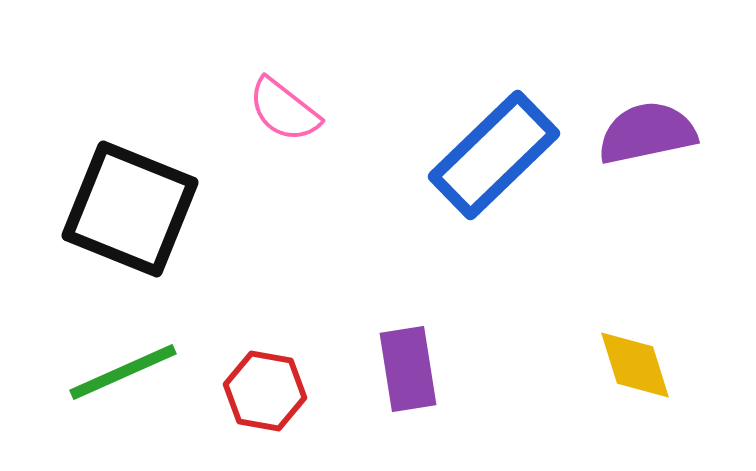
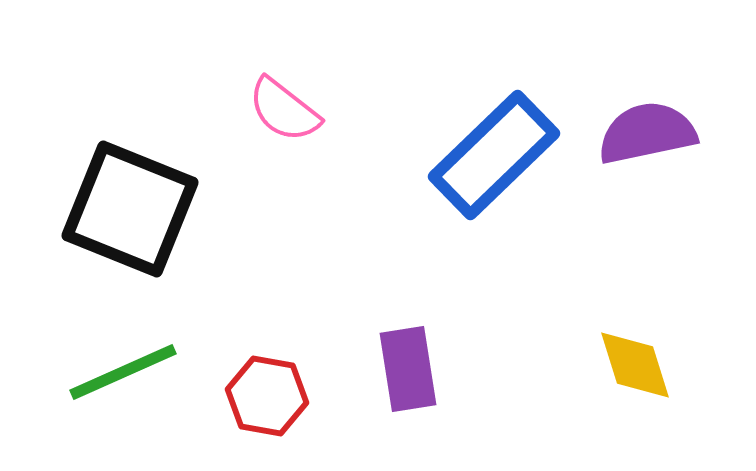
red hexagon: moved 2 px right, 5 px down
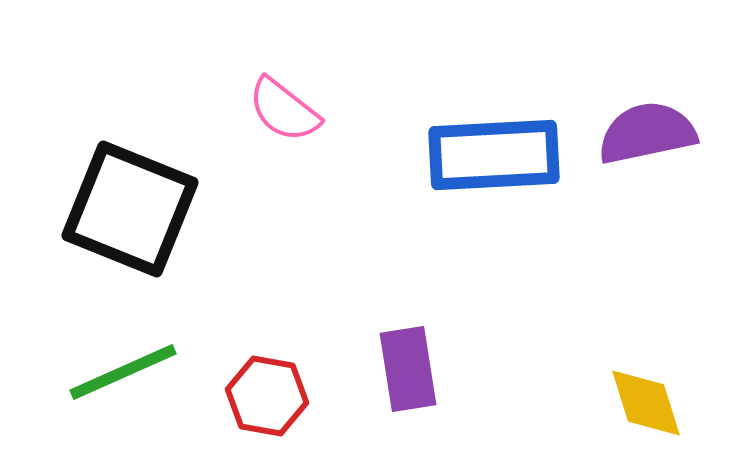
blue rectangle: rotated 41 degrees clockwise
yellow diamond: moved 11 px right, 38 px down
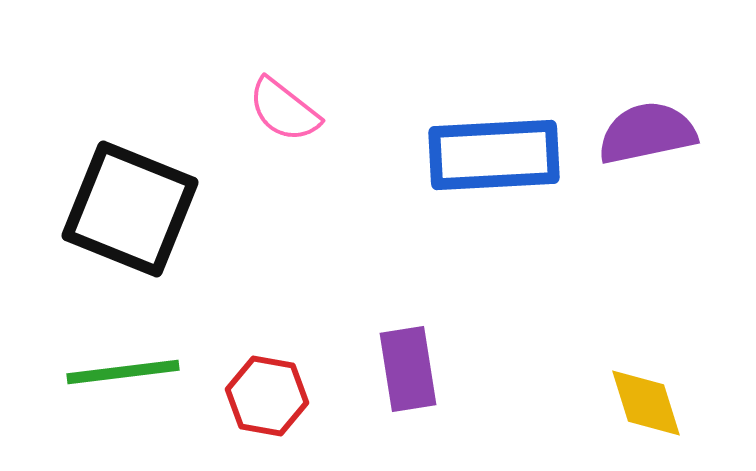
green line: rotated 17 degrees clockwise
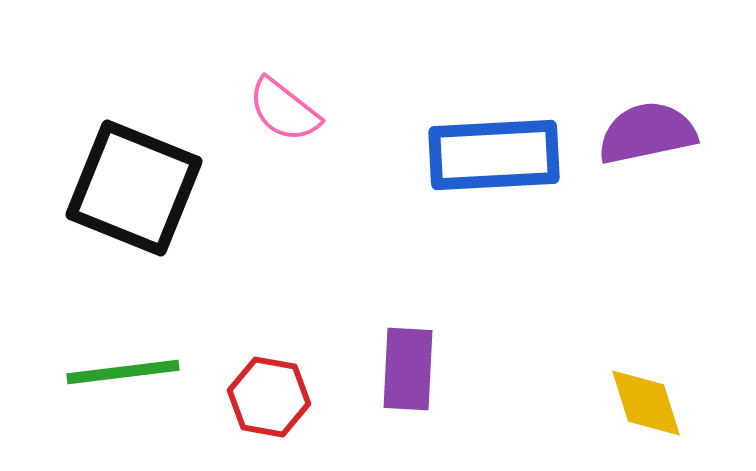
black square: moved 4 px right, 21 px up
purple rectangle: rotated 12 degrees clockwise
red hexagon: moved 2 px right, 1 px down
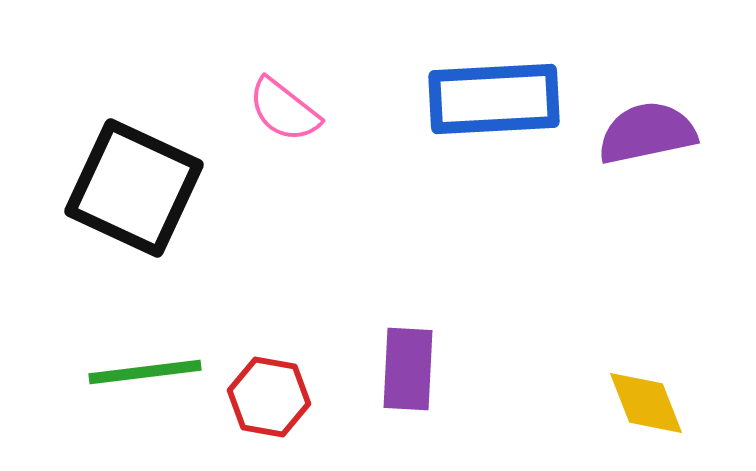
blue rectangle: moved 56 px up
black square: rotated 3 degrees clockwise
green line: moved 22 px right
yellow diamond: rotated 4 degrees counterclockwise
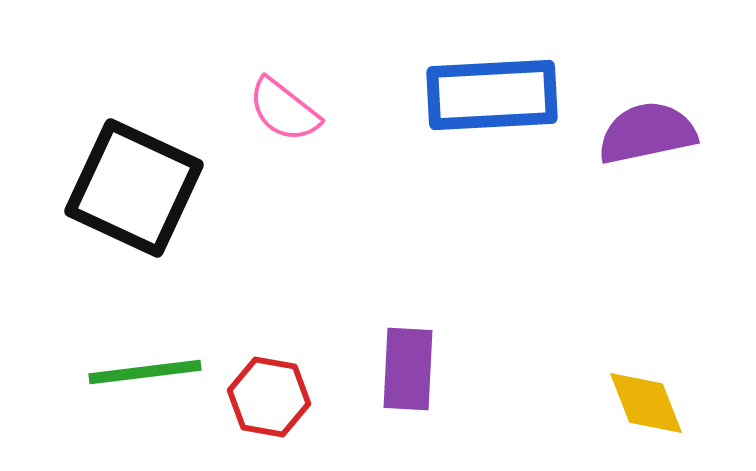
blue rectangle: moved 2 px left, 4 px up
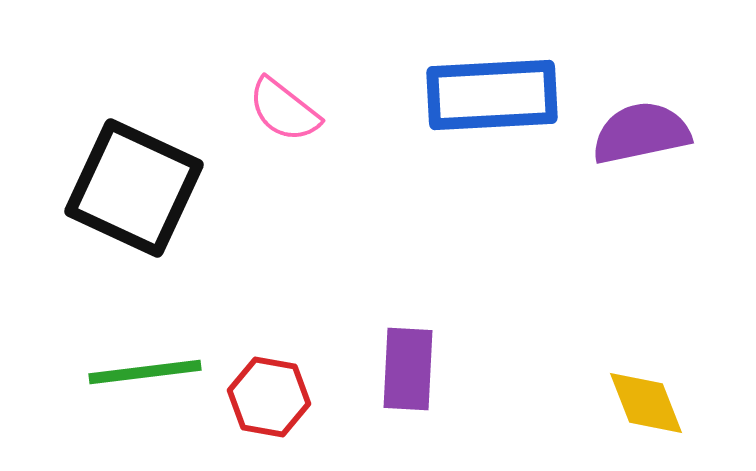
purple semicircle: moved 6 px left
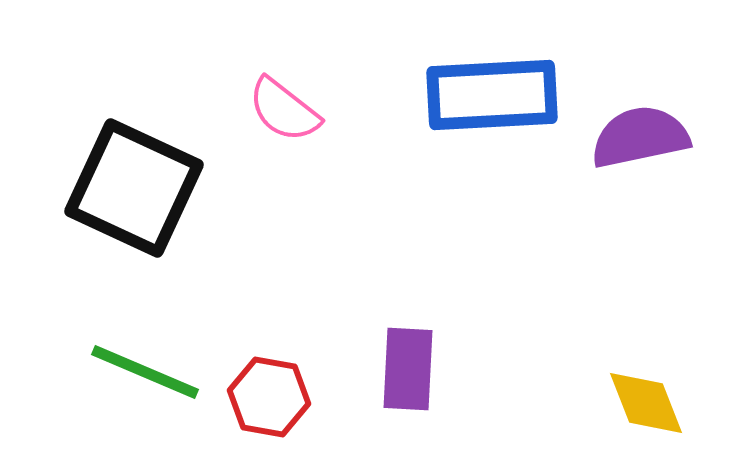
purple semicircle: moved 1 px left, 4 px down
green line: rotated 30 degrees clockwise
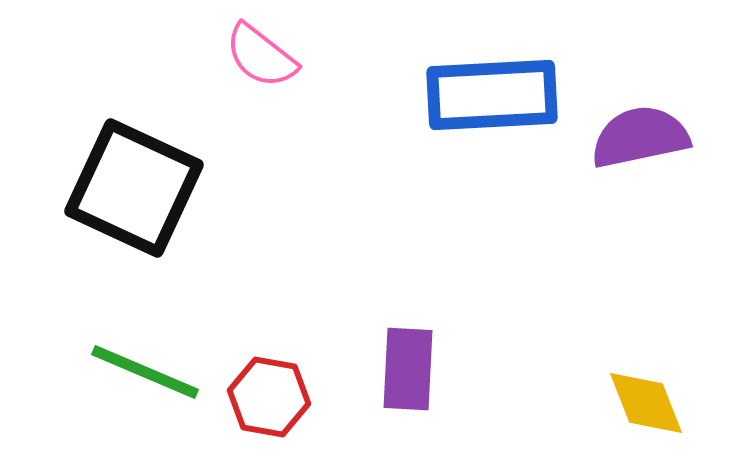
pink semicircle: moved 23 px left, 54 px up
